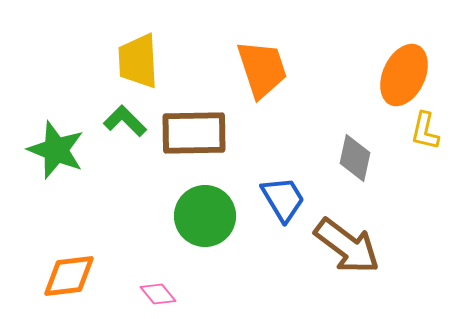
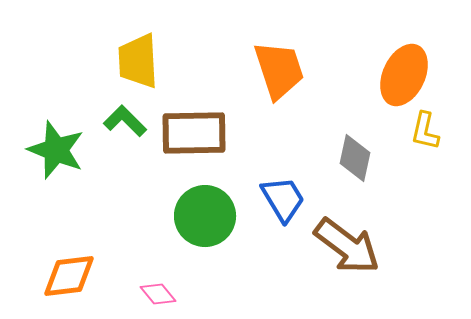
orange trapezoid: moved 17 px right, 1 px down
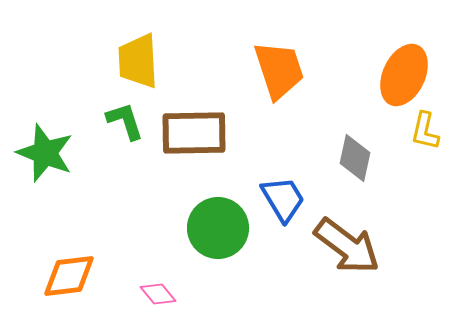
green L-shape: rotated 27 degrees clockwise
green star: moved 11 px left, 3 px down
green circle: moved 13 px right, 12 px down
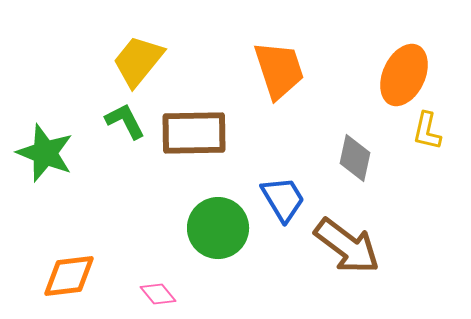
yellow trapezoid: rotated 42 degrees clockwise
green L-shape: rotated 9 degrees counterclockwise
yellow L-shape: moved 2 px right
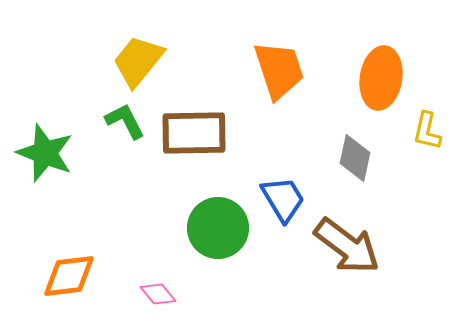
orange ellipse: moved 23 px left, 3 px down; rotated 16 degrees counterclockwise
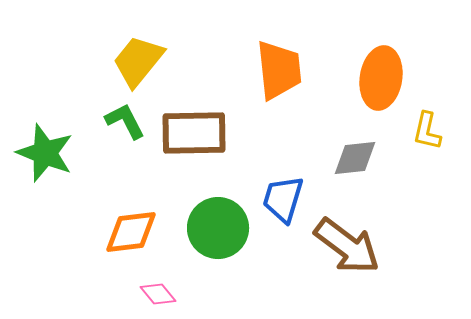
orange trapezoid: rotated 12 degrees clockwise
gray diamond: rotated 72 degrees clockwise
blue trapezoid: rotated 132 degrees counterclockwise
orange diamond: moved 62 px right, 44 px up
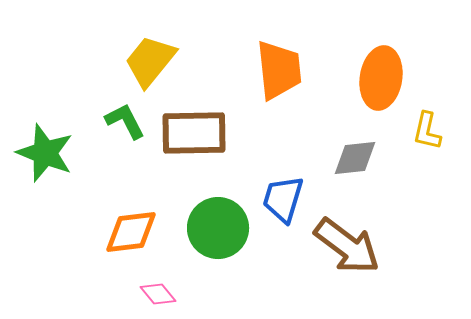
yellow trapezoid: moved 12 px right
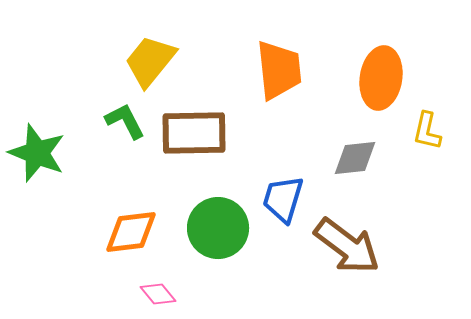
green star: moved 8 px left
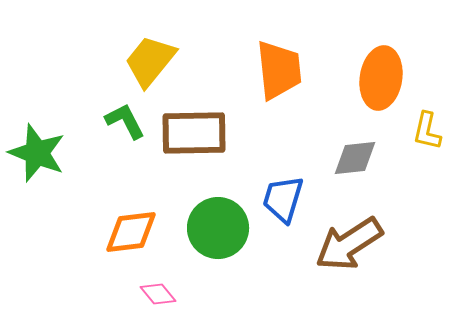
brown arrow: moved 2 px right, 2 px up; rotated 110 degrees clockwise
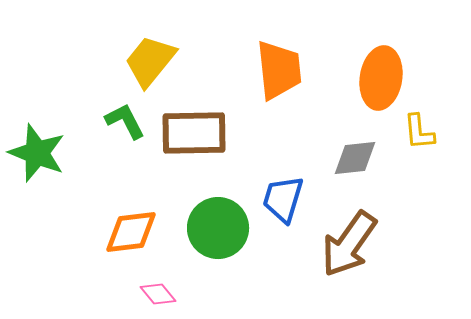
yellow L-shape: moved 8 px left, 1 px down; rotated 18 degrees counterclockwise
brown arrow: rotated 22 degrees counterclockwise
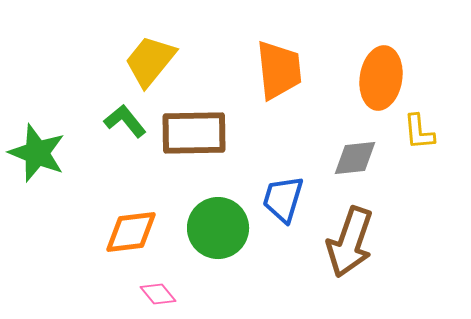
green L-shape: rotated 12 degrees counterclockwise
brown arrow: moved 1 px right, 2 px up; rotated 16 degrees counterclockwise
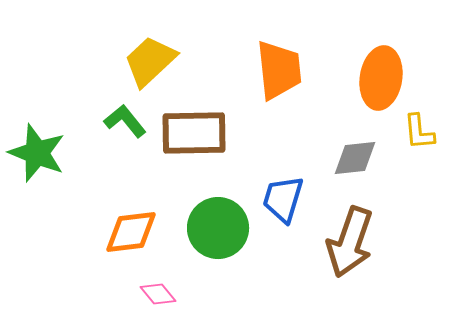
yellow trapezoid: rotated 8 degrees clockwise
